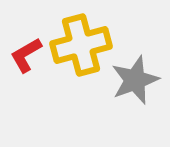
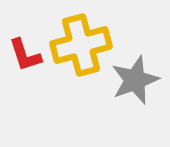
red L-shape: moved 1 px left; rotated 78 degrees counterclockwise
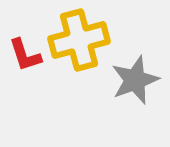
yellow cross: moved 2 px left, 5 px up
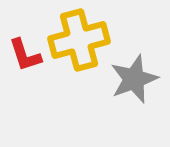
gray star: moved 1 px left, 1 px up
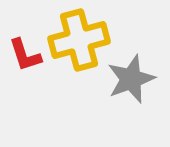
gray star: moved 3 px left
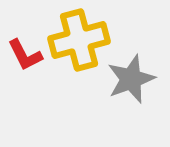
red L-shape: rotated 9 degrees counterclockwise
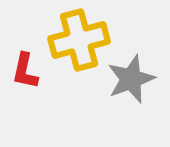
red L-shape: moved 16 px down; rotated 39 degrees clockwise
